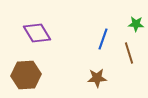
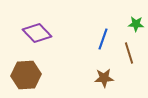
purple diamond: rotated 12 degrees counterclockwise
brown star: moved 7 px right
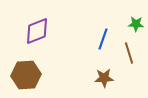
purple diamond: moved 2 px up; rotated 68 degrees counterclockwise
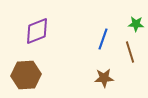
brown line: moved 1 px right, 1 px up
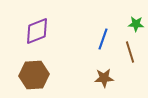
brown hexagon: moved 8 px right
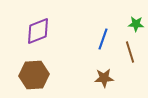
purple diamond: moved 1 px right
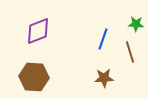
brown hexagon: moved 2 px down; rotated 8 degrees clockwise
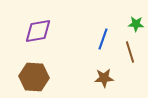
purple diamond: rotated 12 degrees clockwise
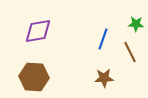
brown line: rotated 10 degrees counterclockwise
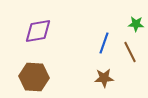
blue line: moved 1 px right, 4 px down
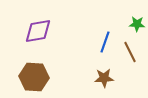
green star: moved 1 px right
blue line: moved 1 px right, 1 px up
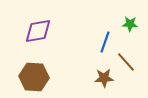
green star: moved 7 px left
brown line: moved 4 px left, 10 px down; rotated 15 degrees counterclockwise
